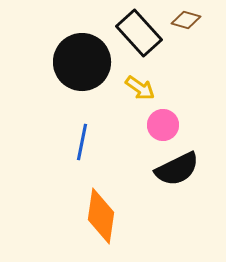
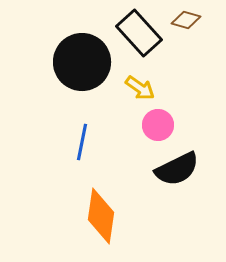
pink circle: moved 5 px left
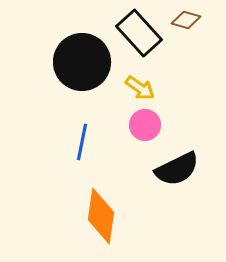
pink circle: moved 13 px left
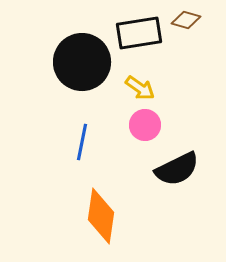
black rectangle: rotated 57 degrees counterclockwise
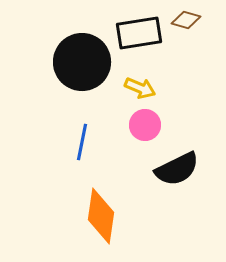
yellow arrow: rotated 12 degrees counterclockwise
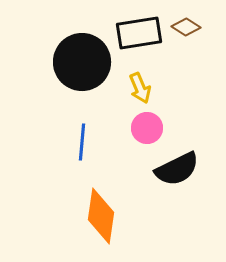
brown diamond: moved 7 px down; rotated 16 degrees clockwise
yellow arrow: rotated 44 degrees clockwise
pink circle: moved 2 px right, 3 px down
blue line: rotated 6 degrees counterclockwise
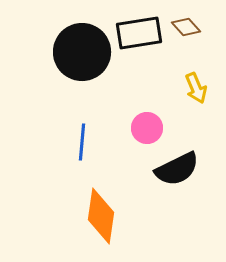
brown diamond: rotated 16 degrees clockwise
black circle: moved 10 px up
yellow arrow: moved 56 px right
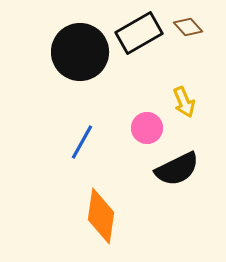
brown diamond: moved 2 px right
black rectangle: rotated 21 degrees counterclockwise
black circle: moved 2 px left
yellow arrow: moved 12 px left, 14 px down
blue line: rotated 24 degrees clockwise
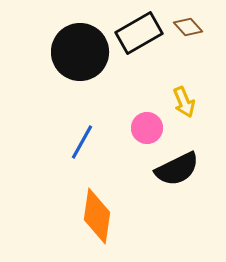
orange diamond: moved 4 px left
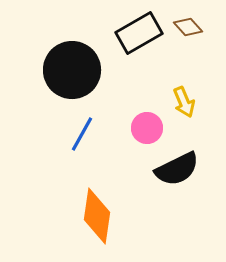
black circle: moved 8 px left, 18 px down
blue line: moved 8 px up
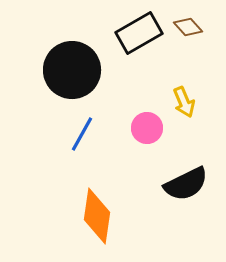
black semicircle: moved 9 px right, 15 px down
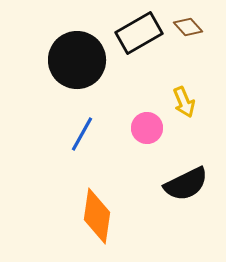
black circle: moved 5 px right, 10 px up
